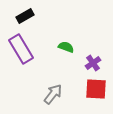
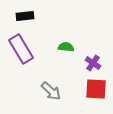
black rectangle: rotated 24 degrees clockwise
green semicircle: rotated 14 degrees counterclockwise
purple cross: rotated 21 degrees counterclockwise
gray arrow: moved 2 px left, 3 px up; rotated 95 degrees clockwise
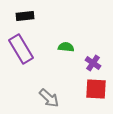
gray arrow: moved 2 px left, 7 px down
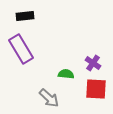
green semicircle: moved 27 px down
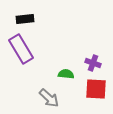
black rectangle: moved 3 px down
purple cross: rotated 14 degrees counterclockwise
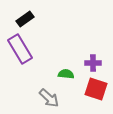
black rectangle: rotated 30 degrees counterclockwise
purple rectangle: moved 1 px left
purple cross: rotated 21 degrees counterclockwise
red square: rotated 15 degrees clockwise
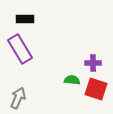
black rectangle: rotated 36 degrees clockwise
green semicircle: moved 6 px right, 6 px down
gray arrow: moved 31 px left; rotated 110 degrees counterclockwise
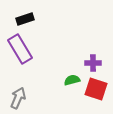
black rectangle: rotated 18 degrees counterclockwise
green semicircle: rotated 21 degrees counterclockwise
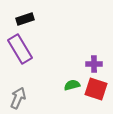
purple cross: moved 1 px right, 1 px down
green semicircle: moved 5 px down
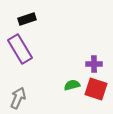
black rectangle: moved 2 px right
